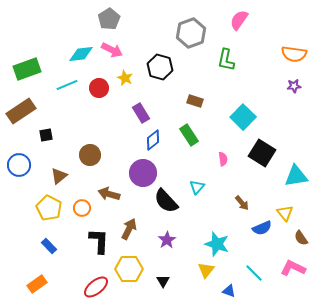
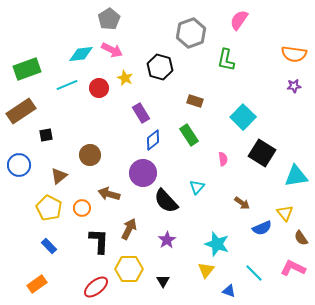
brown arrow at (242, 203): rotated 14 degrees counterclockwise
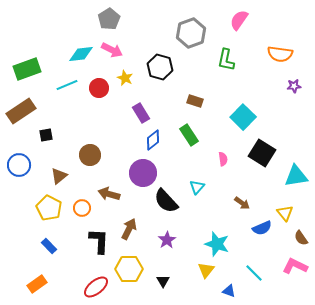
orange semicircle at (294, 54): moved 14 px left
pink L-shape at (293, 268): moved 2 px right, 2 px up
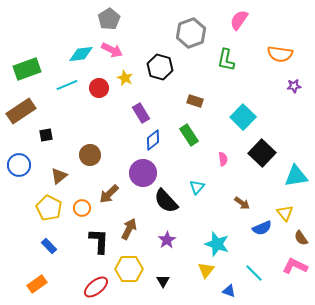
black square at (262, 153): rotated 12 degrees clockwise
brown arrow at (109, 194): rotated 60 degrees counterclockwise
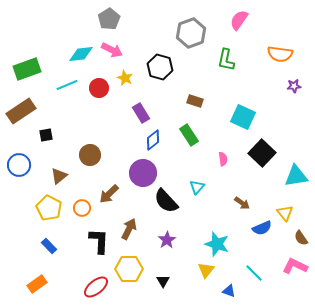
cyan square at (243, 117): rotated 20 degrees counterclockwise
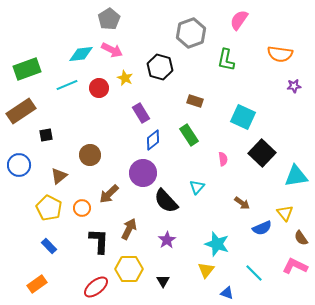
blue triangle at (229, 291): moved 2 px left, 2 px down
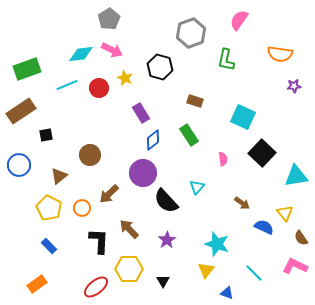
blue semicircle at (262, 228): moved 2 px right, 1 px up; rotated 132 degrees counterclockwise
brown arrow at (129, 229): rotated 70 degrees counterclockwise
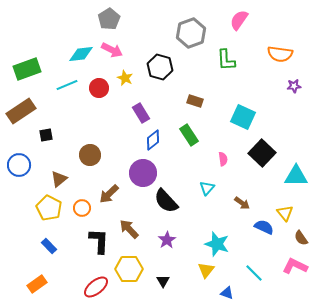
green L-shape at (226, 60): rotated 15 degrees counterclockwise
brown triangle at (59, 176): moved 3 px down
cyan triangle at (296, 176): rotated 10 degrees clockwise
cyan triangle at (197, 187): moved 10 px right, 1 px down
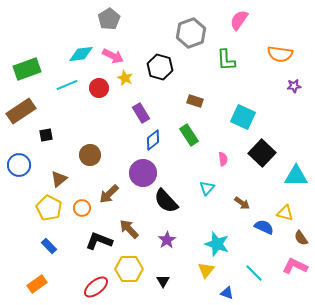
pink arrow at (112, 50): moved 1 px right, 6 px down
yellow triangle at (285, 213): rotated 36 degrees counterclockwise
black L-shape at (99, 241): rotated 72 degrees counterclockwise
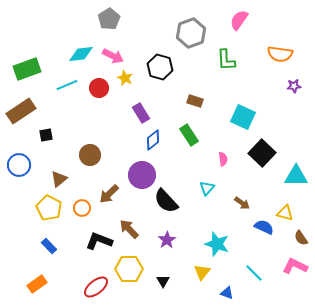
purple circle at (143, 173): moved 1 px left, 2 px down
yellow triangle at (206, 270): moved 4 px left, 2 px down
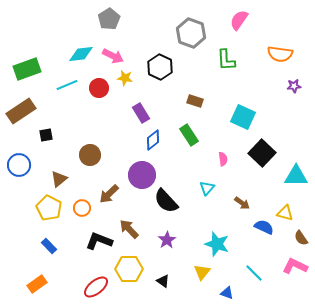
gray hexagon at (191, 33): rotated 20 degrees counterclockwise
black hexagon at (160, 67): rotated 10 degrees clockwise
yellow star at (125, 78): rotated 14 degrees counterclockwise
black triangle at (163, 281): rotated 24 degrees counterclockwise
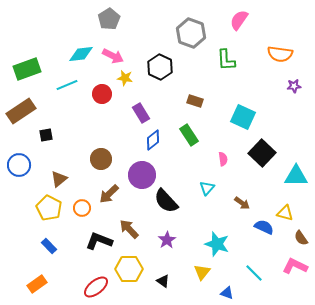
red circle at (99, 88): moved 3 px right, 6 px down
brown circle at (90, 155): moved 11 px right, 4 px down
